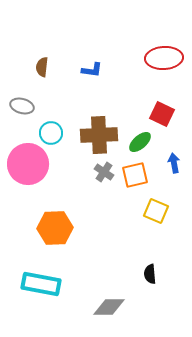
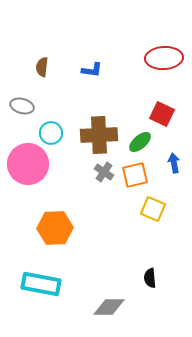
yellow square: moved 3 px left, 2 px up
black semicircle: moved 4 px down
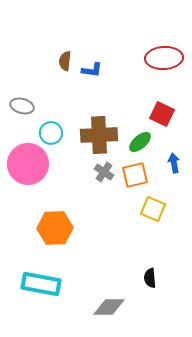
brown semicircle: moved 23 px right, 6 px up
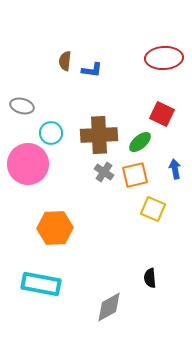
blue arrow: moved 1 px right, 6 px down
gray diamond: rotated 28 degrees counterclockwise
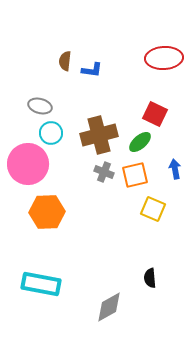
gray ellipse: moved 18 px right
red square: moved 7 px left
brown cross: rotated 12 degrees counterclockwise
gray cross: rotated 12 degrees counterclockwise
orange hexagon: moved 8 px left, 16 px up
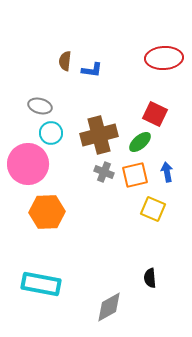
blue arrow: moved 8 px left, 3 px down
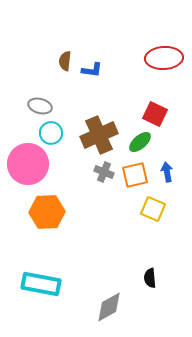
brown cross: rotated 9 degrees counterclockwise
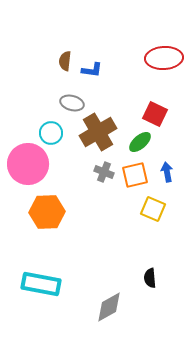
gray ellipse: moved 32 px right, 3 px up
brown cross: moved 1 px left, 3 px up; rotated 6 degrees counterclockwise
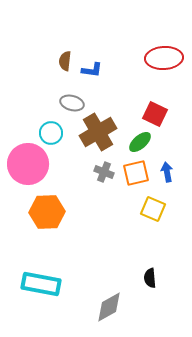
orange square: moved 1 px right, 2 px up
